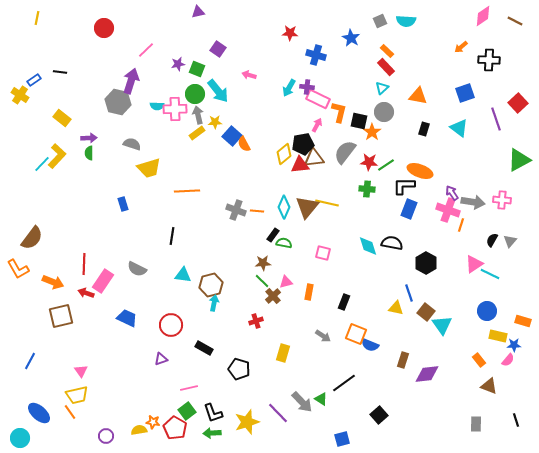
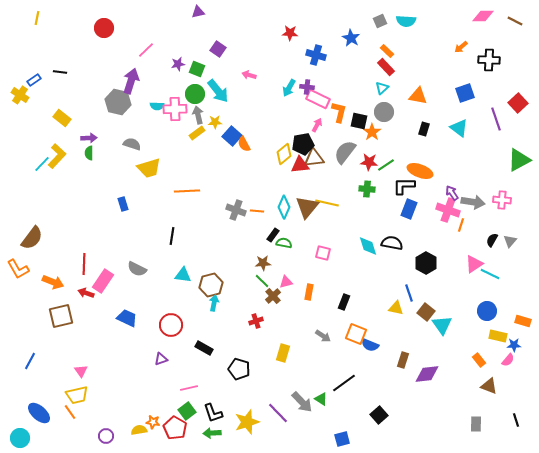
pink diamond at (483, 16): rotated 35 degrees clockwise
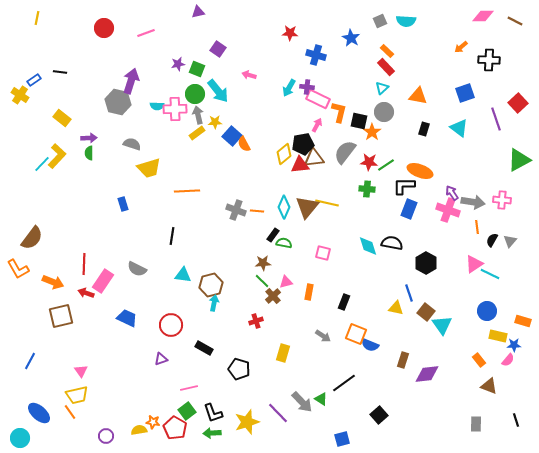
pink line at (146, 50): moved 17 px up; rotated 24 degrees clockwise
orange line at (461, 225): moved 16 px right, 2 px down; rotated 24 degrees counterclockwise
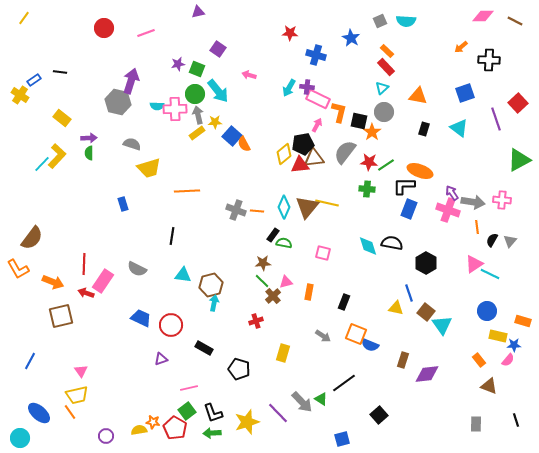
yellow line at (37, 18): moved 13 px left; rotated 24 degrees clockwise
blue trapezoid at (127, 318): moved 14 px right
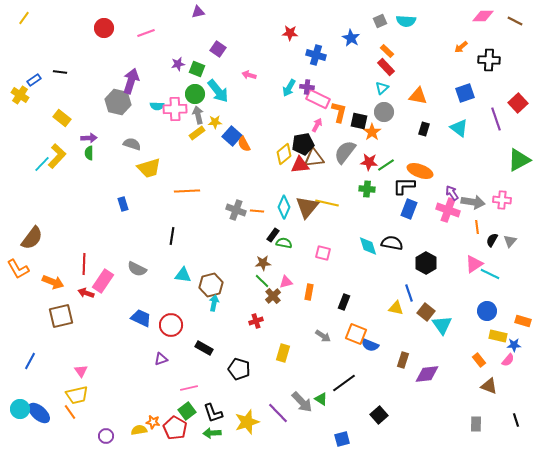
cyan circle at (20, 438): moved 29 px up
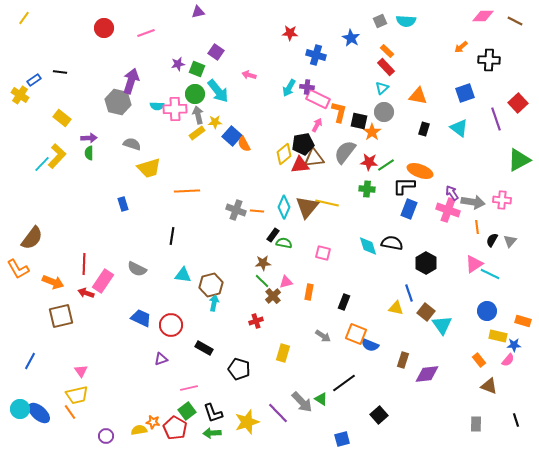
purple square at (218, 49): moved 2 px left, 3 px down
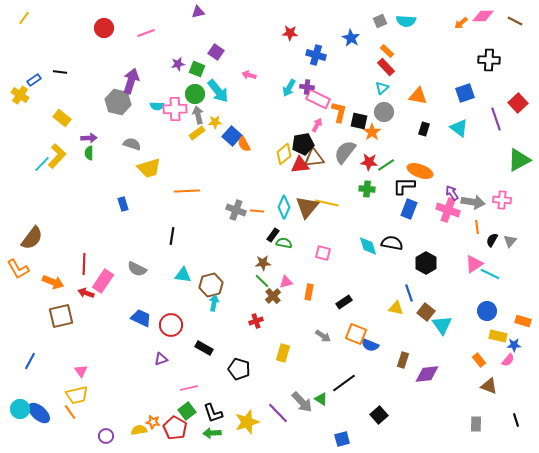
orange arrow at (461, 47): moved 24 px up
black rectangle at (344, 302): rotated 35 degrees clockwise
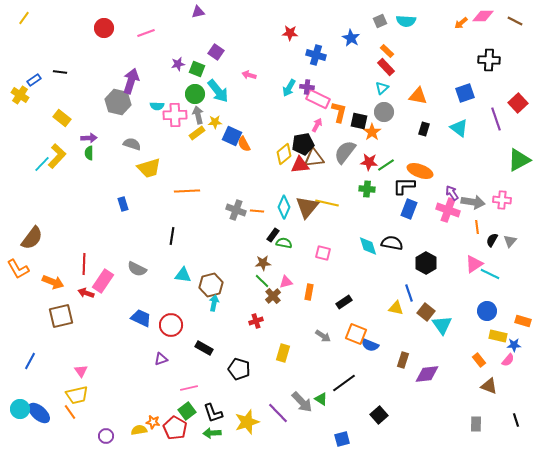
pink cross at (175, 109): moved 6 px down
blue square at (232, 136): rotated 18 degrees counterclockwise
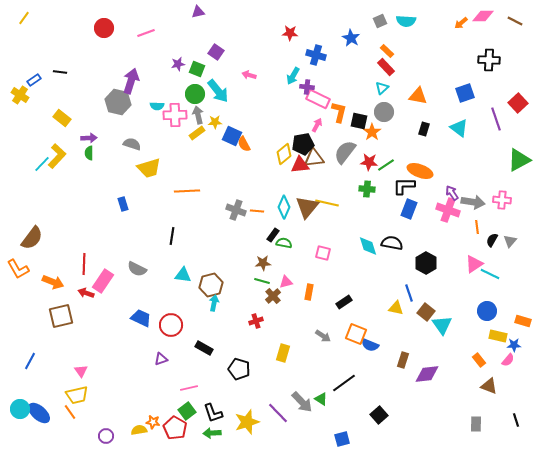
cyan arrow at (289, 88): moved 4 px right, 12 px up
green line at (262, 281): rotated 28 degrees counterclockwise
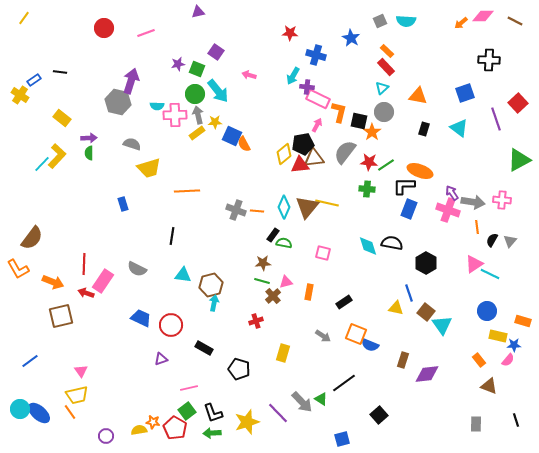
blue line at (30, 361): rotated 24 degrees clockwise
